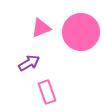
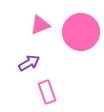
pink triangle: moved 1 px left, 3 px up
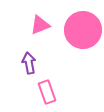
pink circle: moved 2 px right, 2 px up
purple arrow: rotated 70 degrees counterclockwise
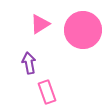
pink triangle: moved 1 px up; rotated 10 degrees counterclockwise
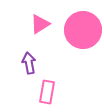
pink rectangle: rotated 30 degrees clockwise
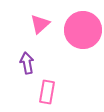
pink triangle: rotated 10 degrees counterclockwise
purple arrow: moved 2 px left
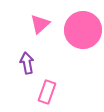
pink rectangle: rotated 10 degrees clockwise
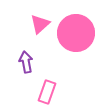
pink circle: moved 7 px left, 3 px down
purple arrow: moved 1 px left, 1 px up
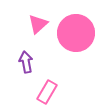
pink triangle: moved 2 px left
pink rectangle: rotated 10 degrees clockwise
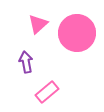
pink circle: moved 1 px right
pink rectangle: rotated 20 degrees clockwise
